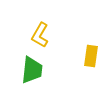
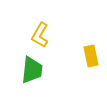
yellow rectangle: rotated 20 degrees counterclockwise
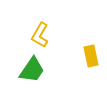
green trapezoid: rotated 28 degrees clockwise
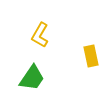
green trapezoid: moved 8 px down
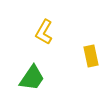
yellow L-shape: moved 4 px right, 3 px up
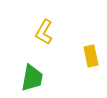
green trapezoid: rotated 24 degrees counterclockwise
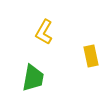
green trapezoid: moved 1 px right
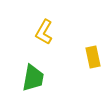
yellow rectangle: moved 2 px right, 1 px down
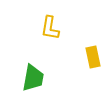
yellow L-shape: moved 6 px right, 4 px up; rotated 20 degrees counterclockwise
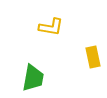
yellow L-shape: moved 1 px right, 1 px up; rotated 90 degrees counterclockwise
